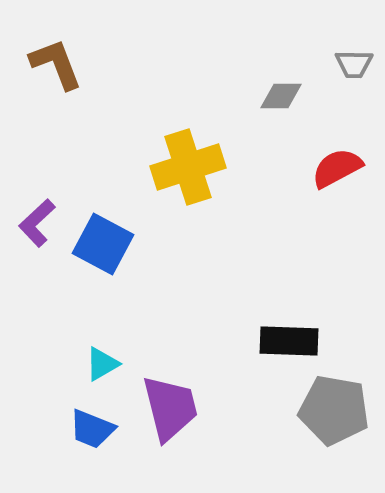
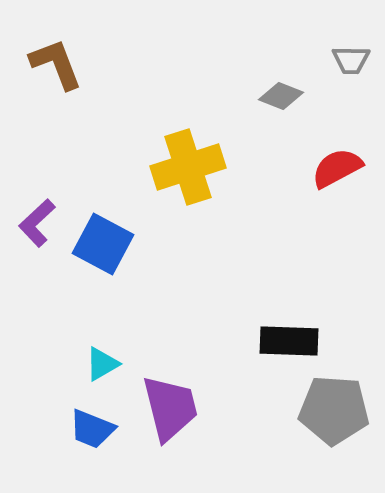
gray trapezoid: moved 3 px left, 4 px up
gray diamond: rotated 21 degrees clockwise
gray pentagon: rotated 6 degrees counterclockwise
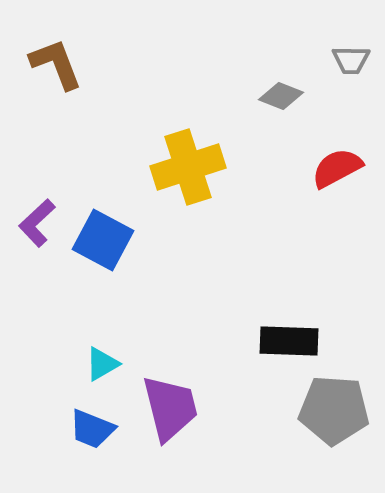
blue square: moved 4 px up
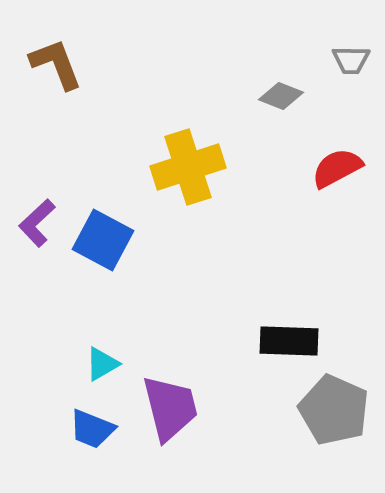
gray pentagon: rotated 20 degrees clockwise
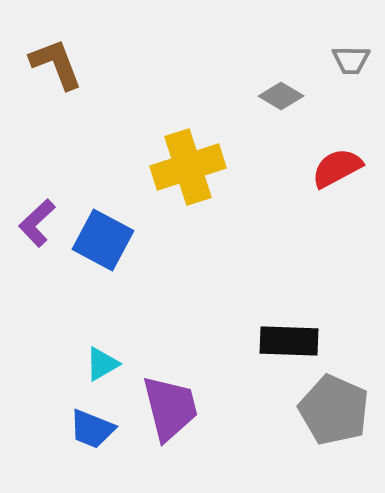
gray diamond: rotated 9 degrees clockwise
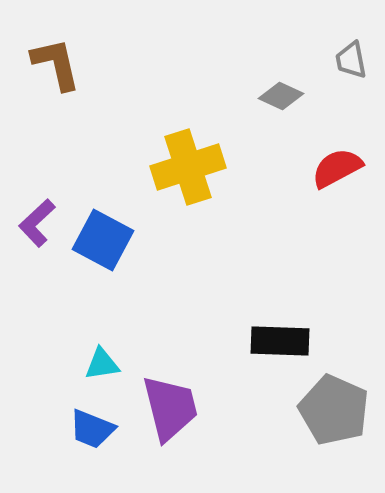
gray trapezoid: rotated 78 degrees clockwise
brown L-shape: rotated 8 degrees clockwise
gray diamond: rotated 6 degrees counterclockwise
black rectangle: moved 9 px left
cyan triangle: rotated 21 degrees clockwise
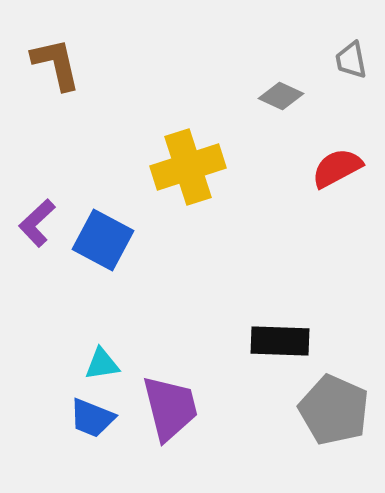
blue trapezoid: moved 11 px up
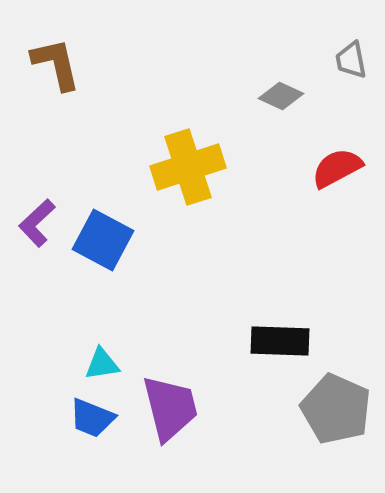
gray pentagon: moved 2 px right, 1 px up
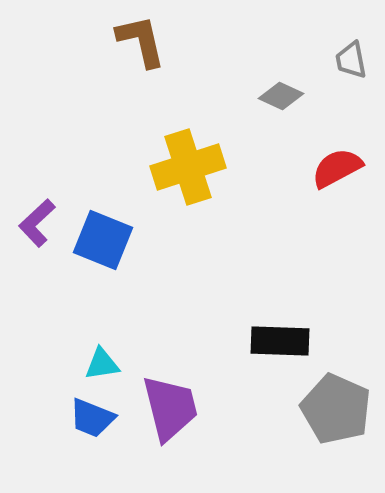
brown L-shape: moved 85 px right, 23 px up
blue square: rotated 6 degrees counterclockwise
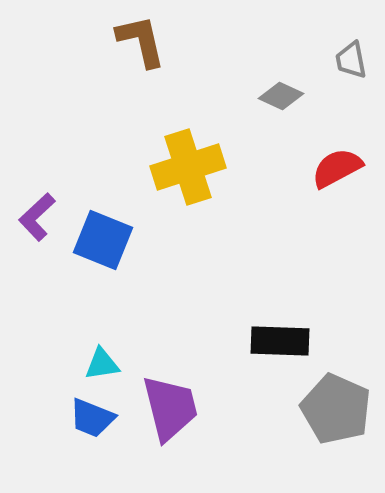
purple L-shape: moved 6 px up
